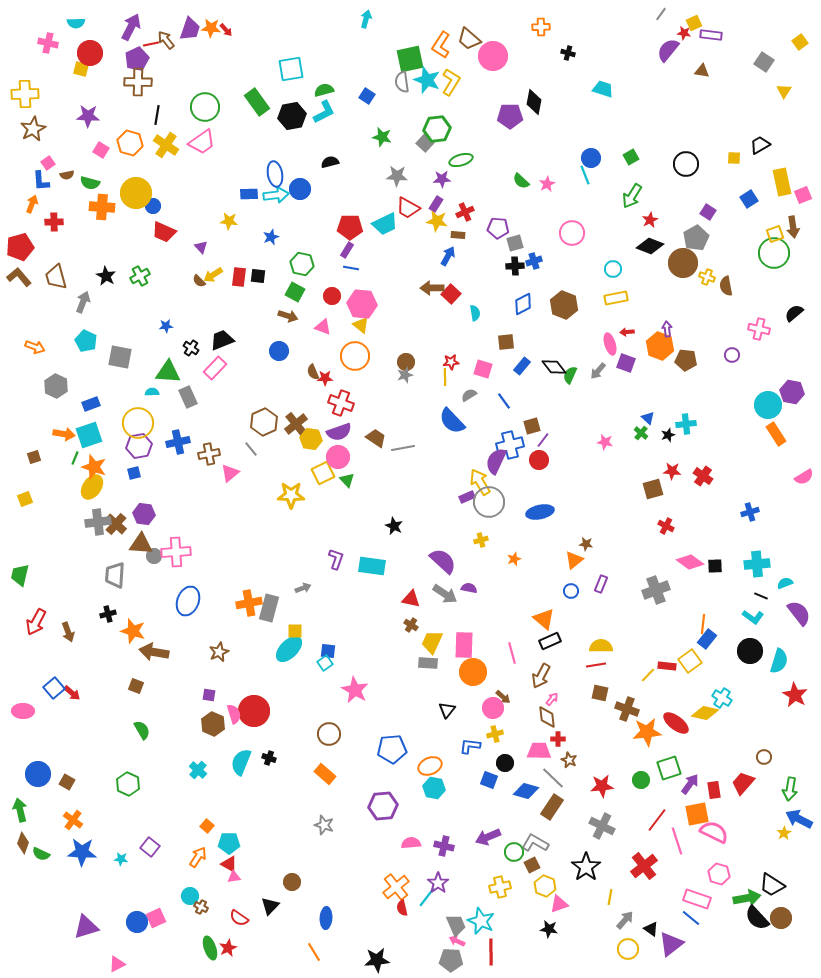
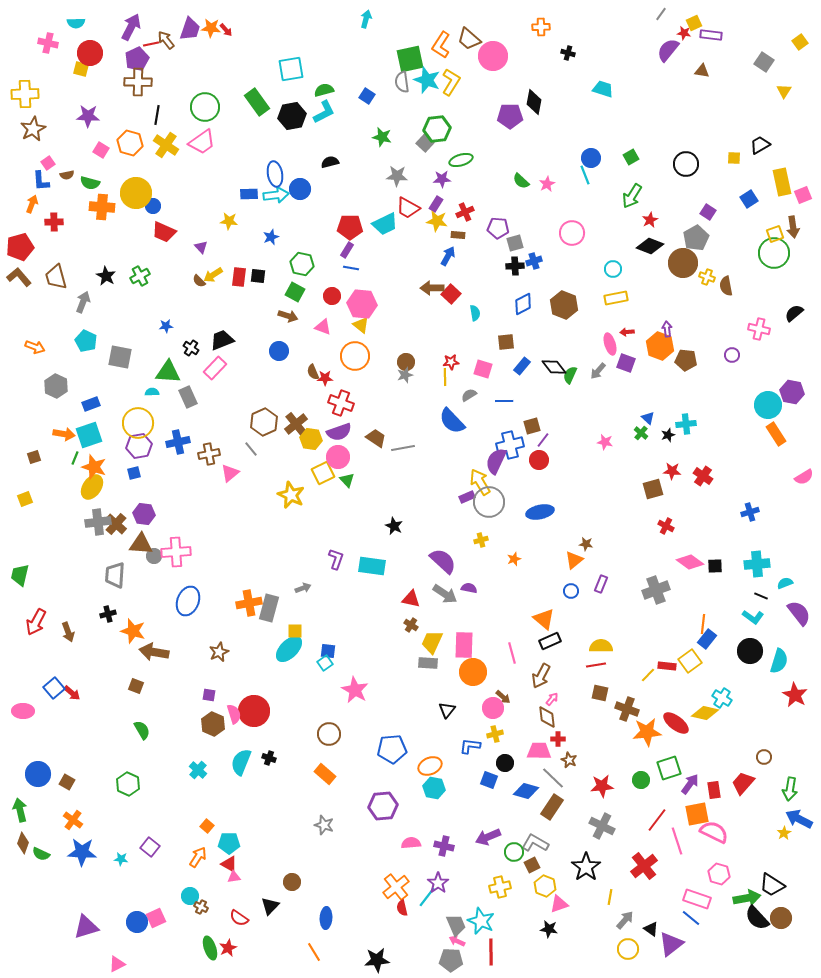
blue line at (504, 401): rotated 54 degrees counterclockwise
yellow star at (291, 495): rotated 24 degrees clockwise
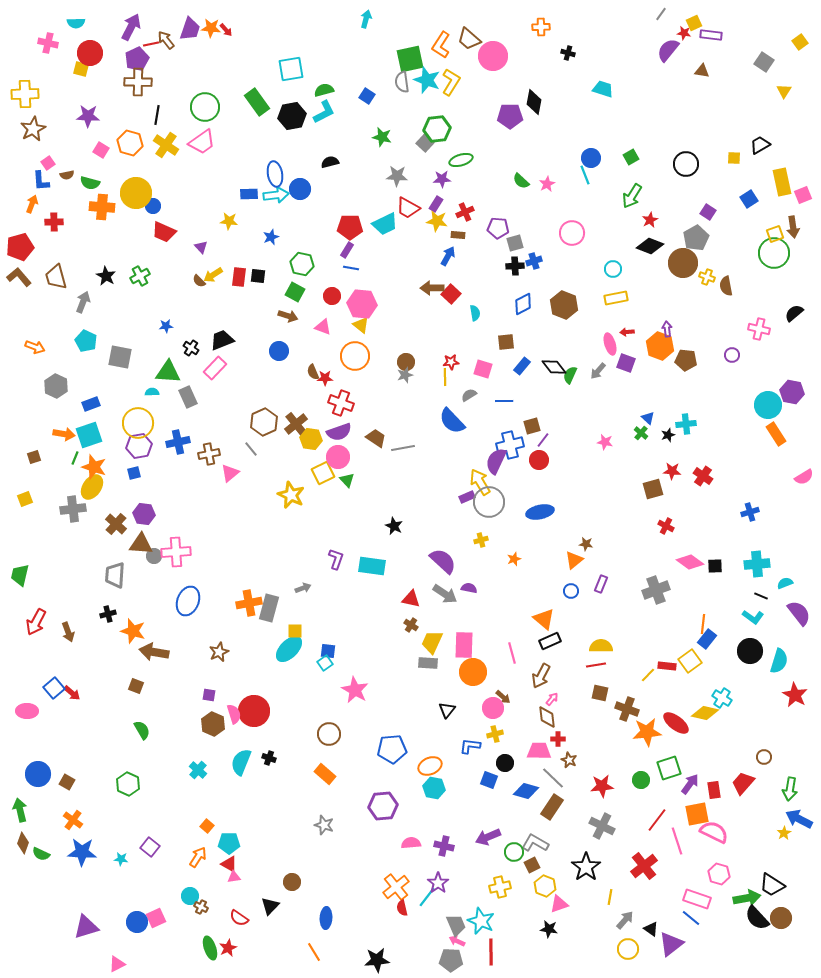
gray cross at (98, 522): moved 25 px left, 13 px up
pink ellipse at (23, 711): moved 4 px right
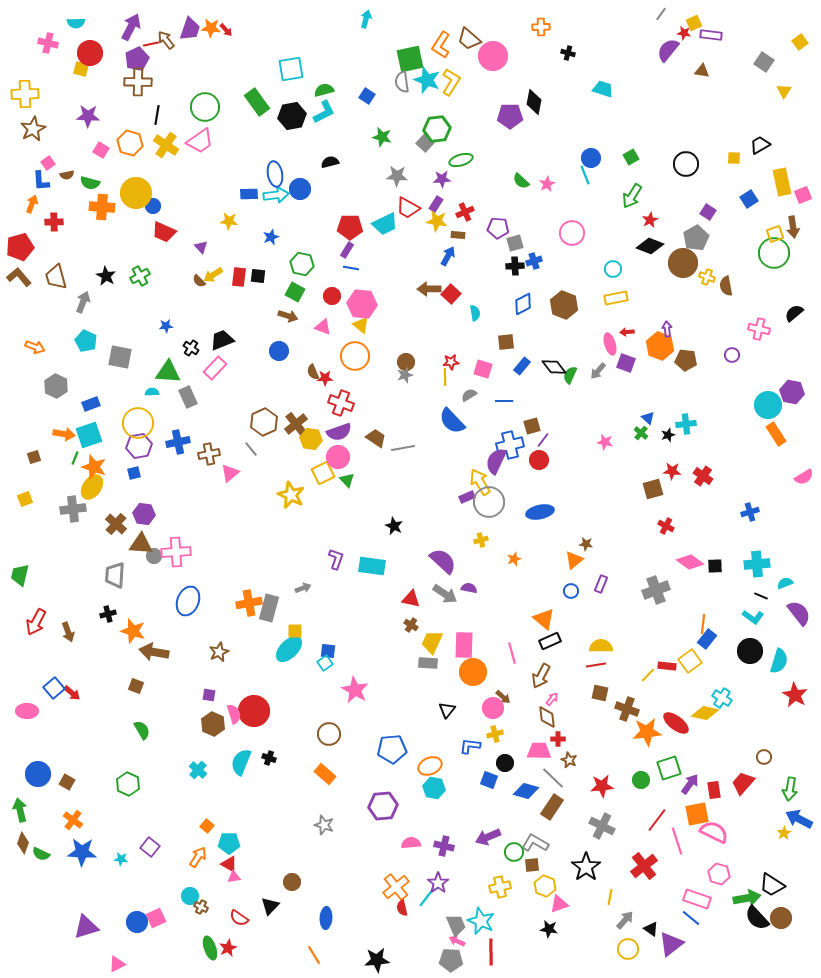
pink trapezoid at (202, 142): moved 2 px left, 1 px up
brown arrow at (432, 288): moved 3 px left, 1 px down
brown square at (532, 865): rotated 21 degrees clockwise
orange line at (314, 952): moved 3 px down
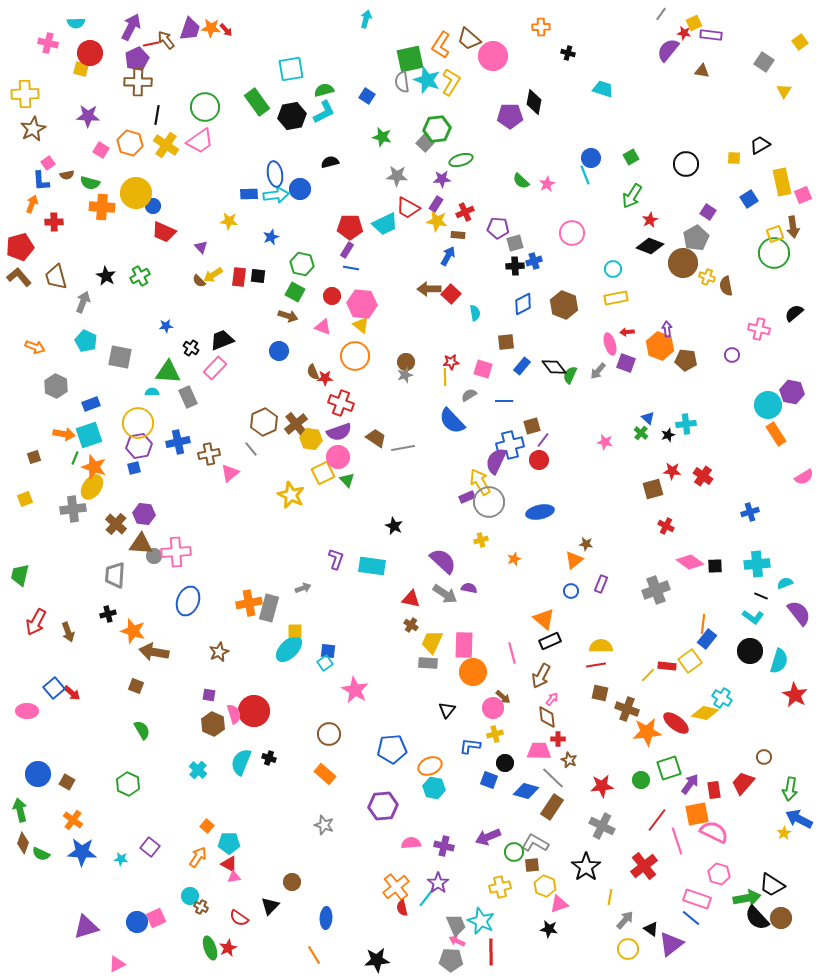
blue square at (134, 473): moved 5 px up
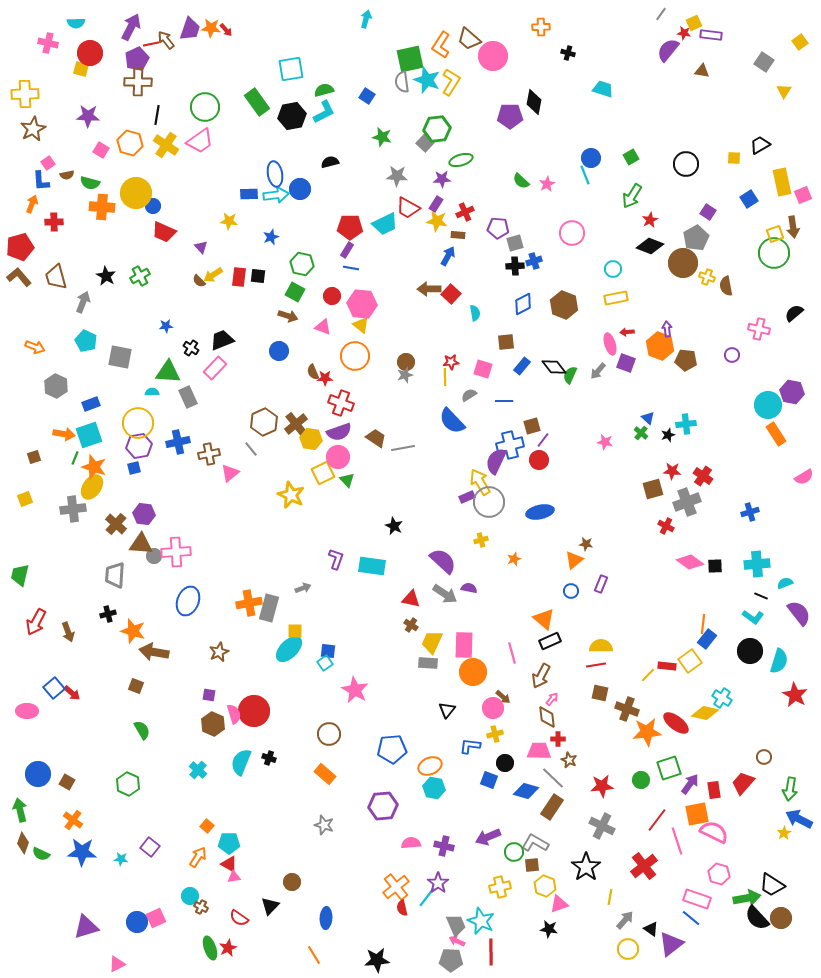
gray cross at (656, 590): moved 31 px right, 88 px up
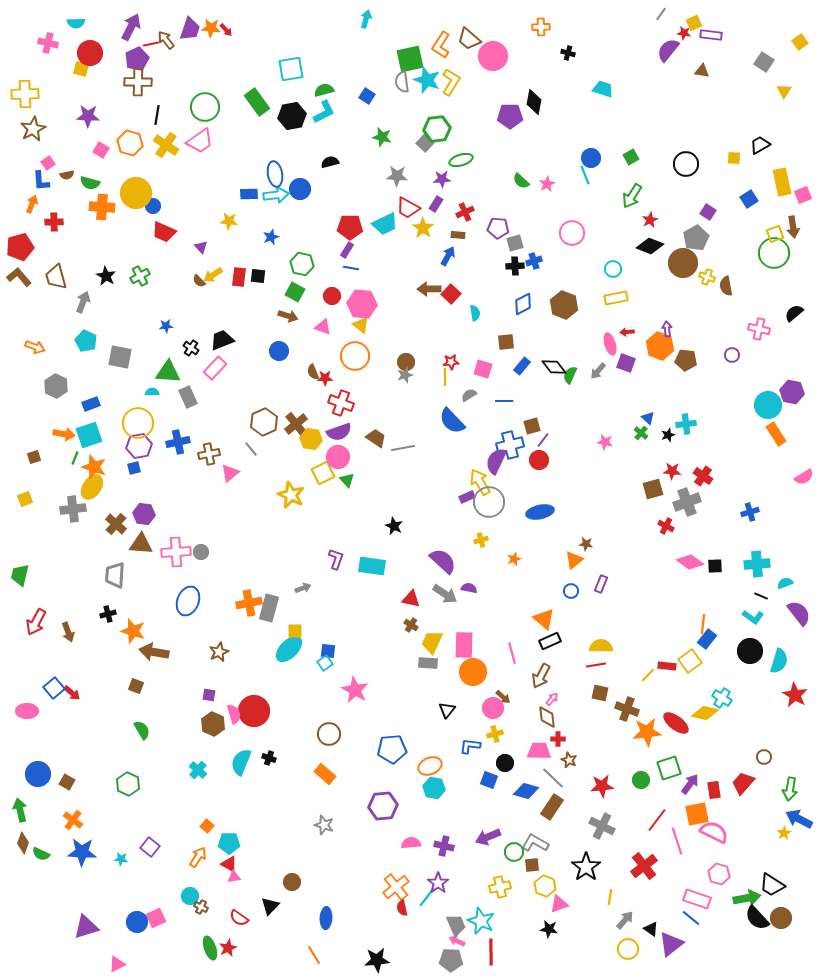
yellow star at (437, 221): moved 14 px left, 7 px down; rotated 25 degrees clockwise
gray circle at (154, 556): moved 47 px right, 4 px up
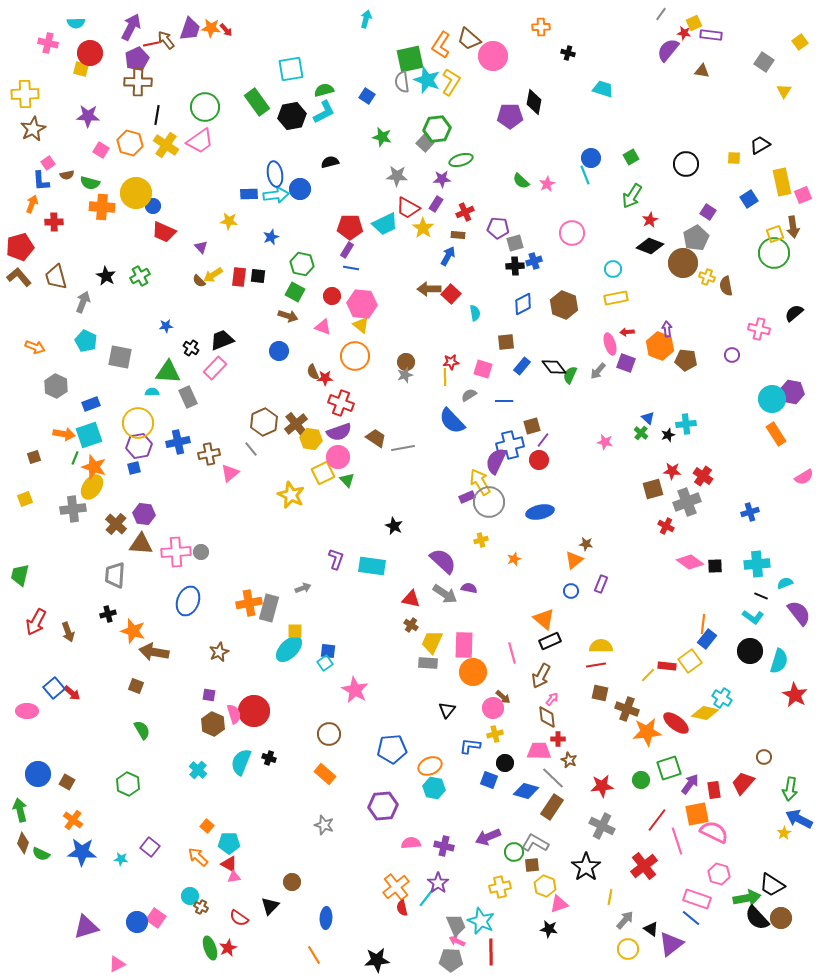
cyan circle at (768, 405): moved 4 px right, 6 px up
orange arrow at (198, 857): rotated 80 degrees counterclockwise
pink square at (156, 918): rotated 30 degrees counterclockwise
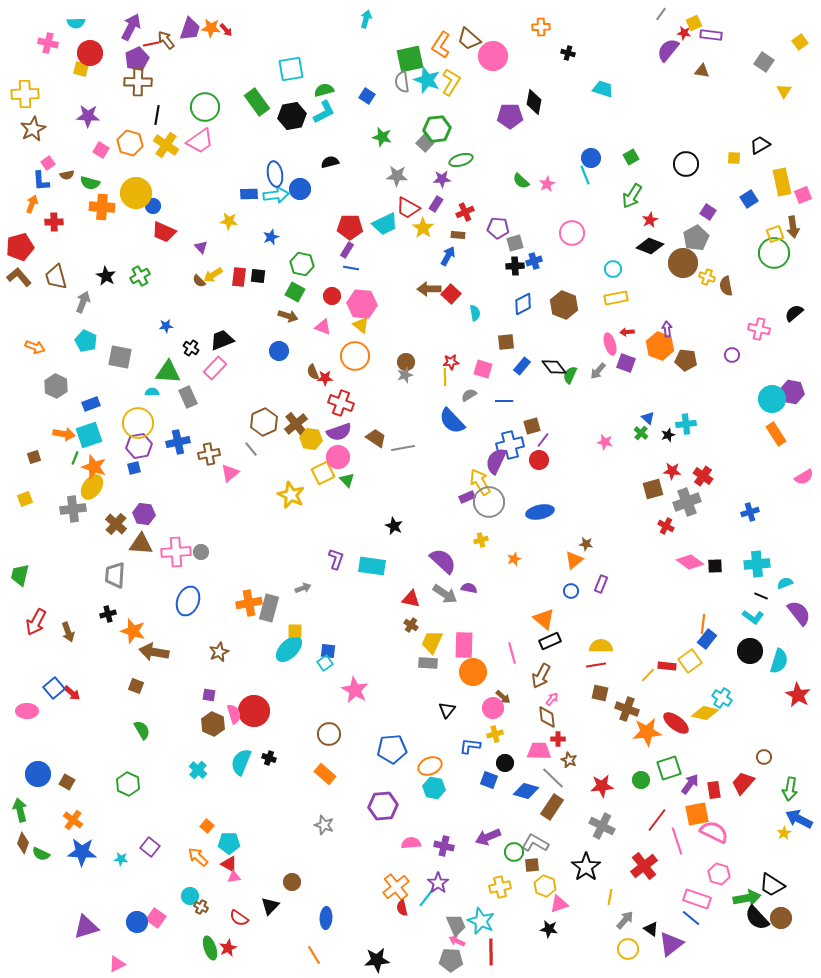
red star at (795, 695): moved 3 px right
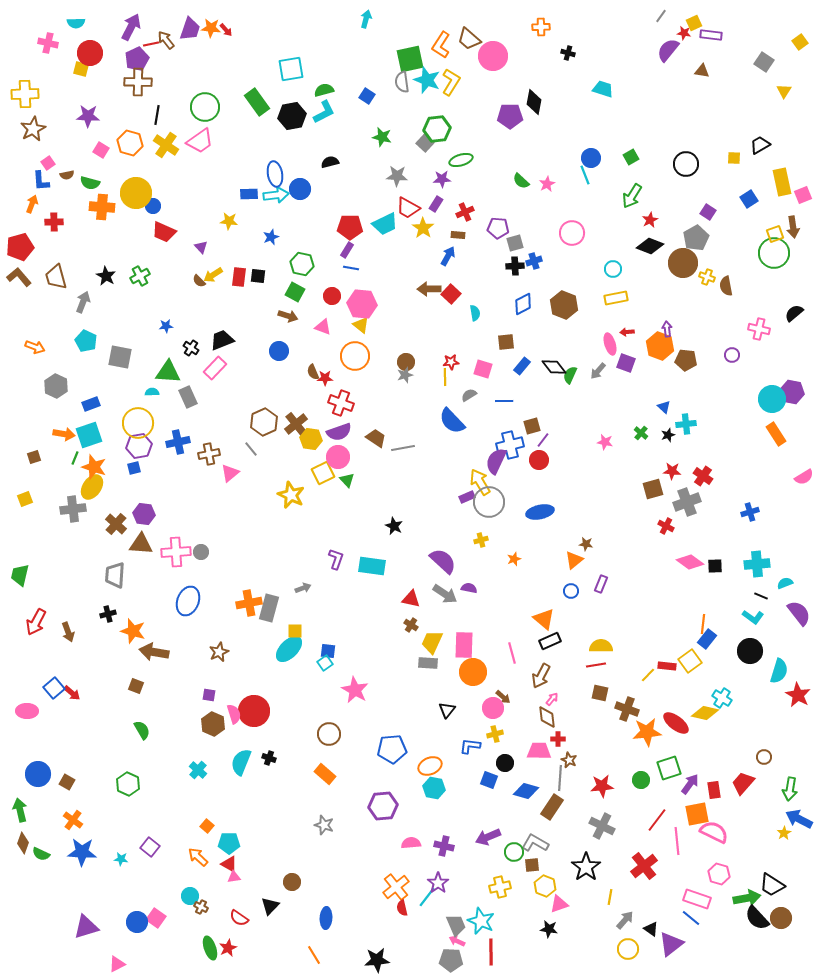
gray line at (661, 14): moved 2 px down
blue triangle at (648, 418): moved 16 px right, 11 px up
cyan semicircle at (779, 661): moved 10 px down
gray line at (553, 778): moved 7 px right; rotated 50 degrees clockwise
pink line at (677, 841): rotated 12 degrees clockwise
